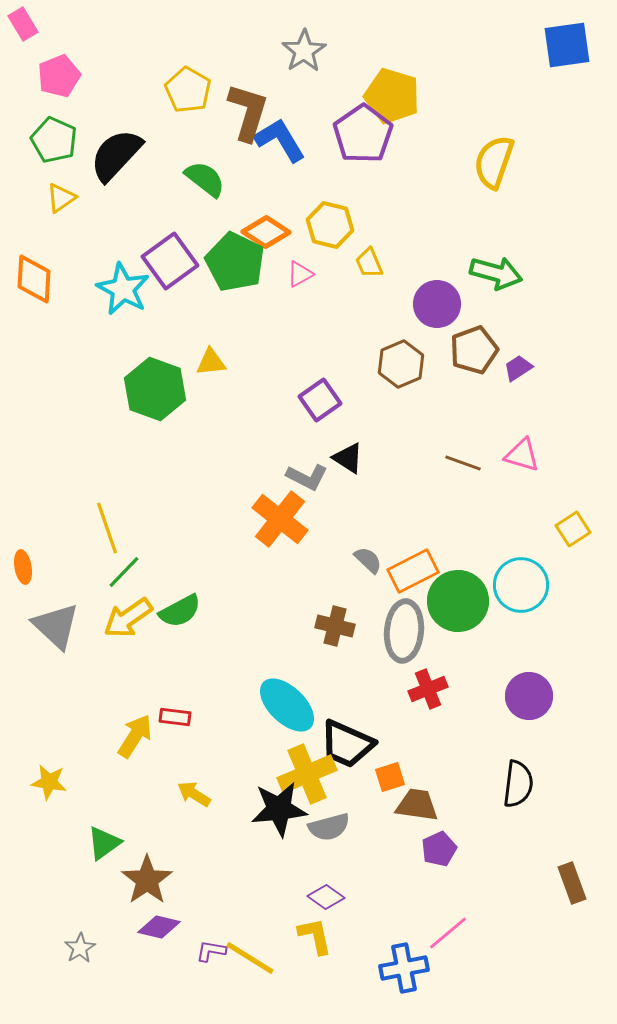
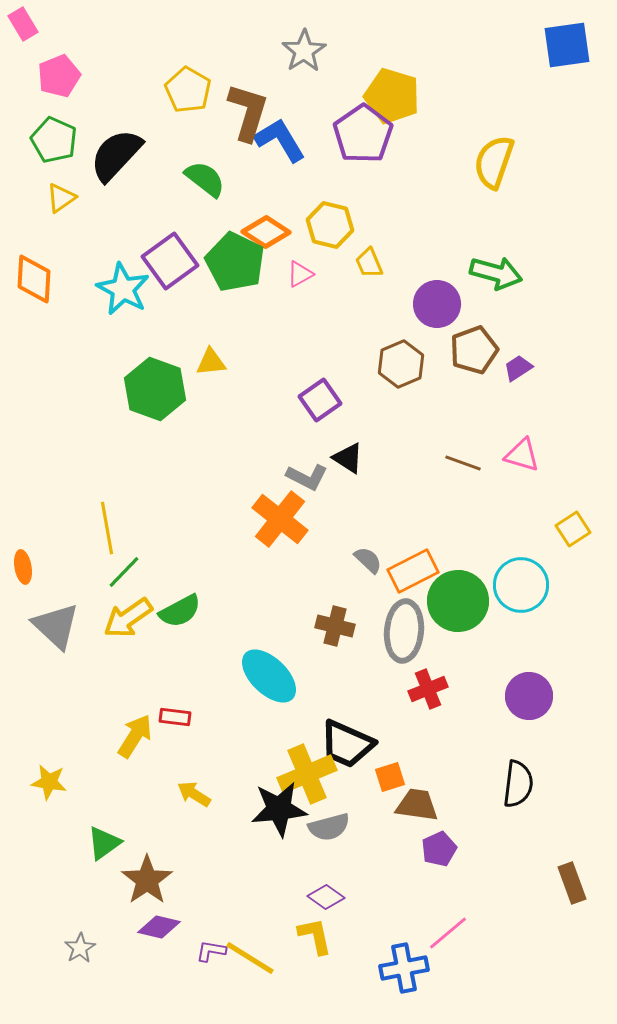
yellow line at (107, 528): rotated 9 degrees clockwise
cyan ellipse at (287, 705): moved 18 px left, 29 px up
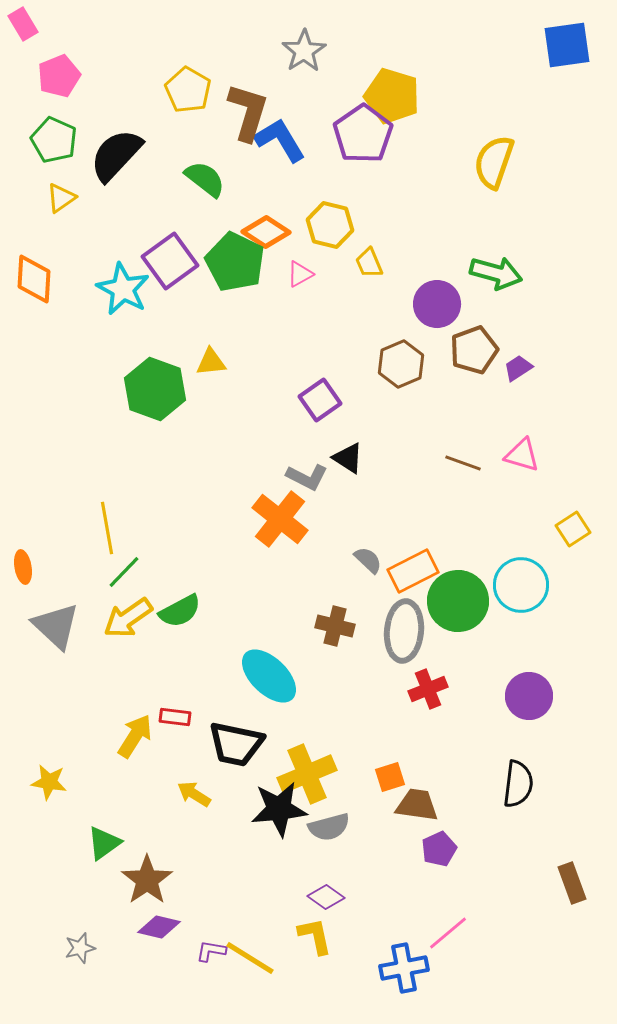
black trapezoid at (347, 744): moved 111 px left; rotated 12 degrees counterclockwise
gray star at (80, 948): rotated 16 degrees clockwise
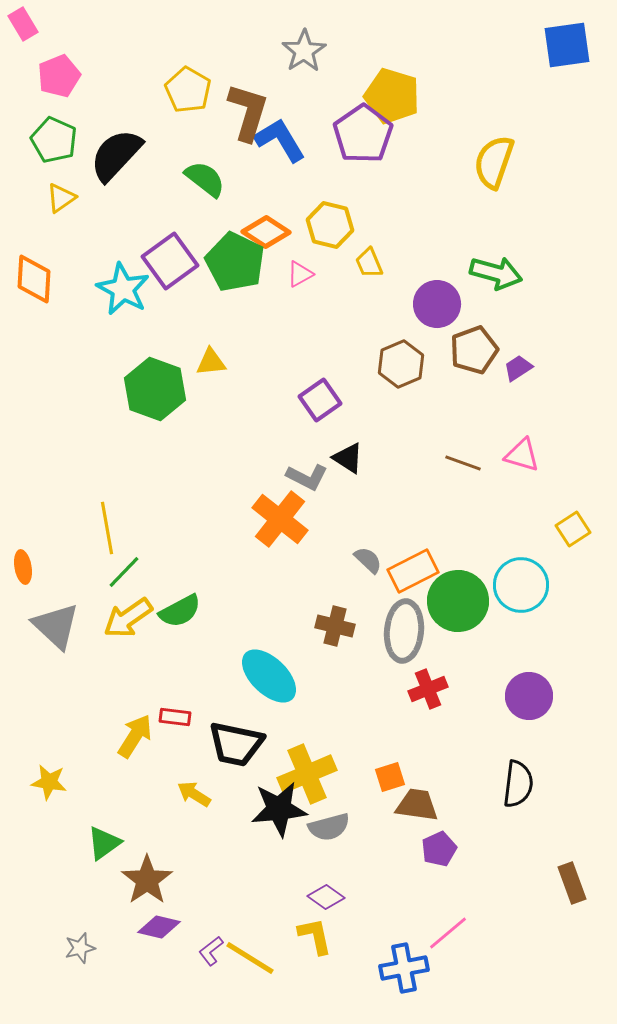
purple L-shape at (211, 951): rotated 48 degrees counterclockwise
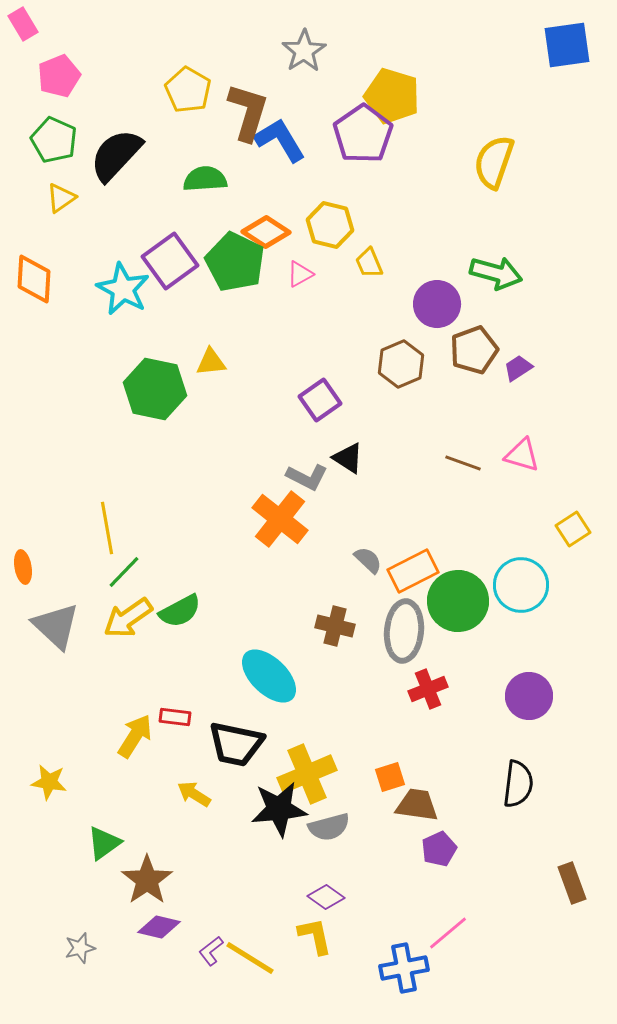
green semicircle at (205, 179): rotated 42 degrees counterclockwise
green hexagon at (155, 389): rotated 8 degrees counterclockwise
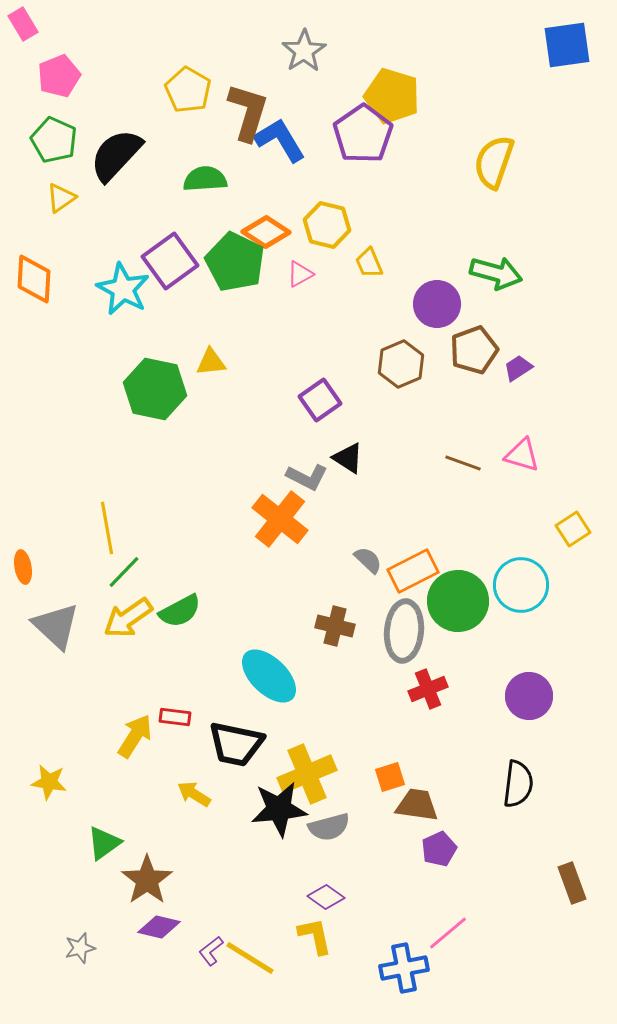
yellow hexagon at (330, 225): moved 3 px left
